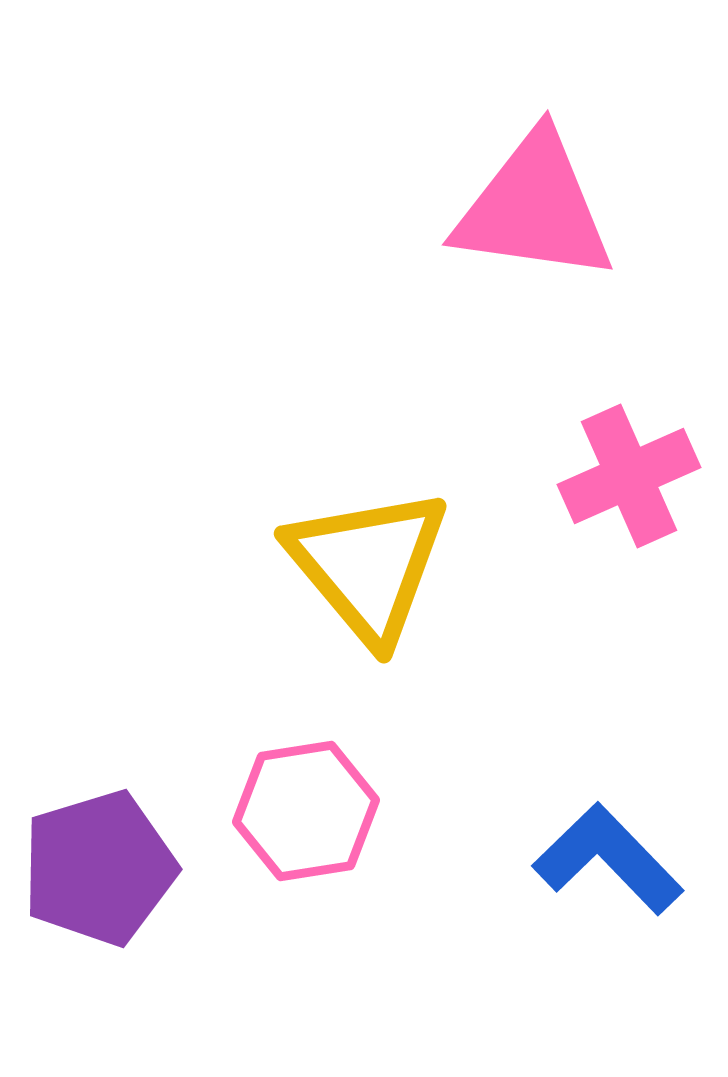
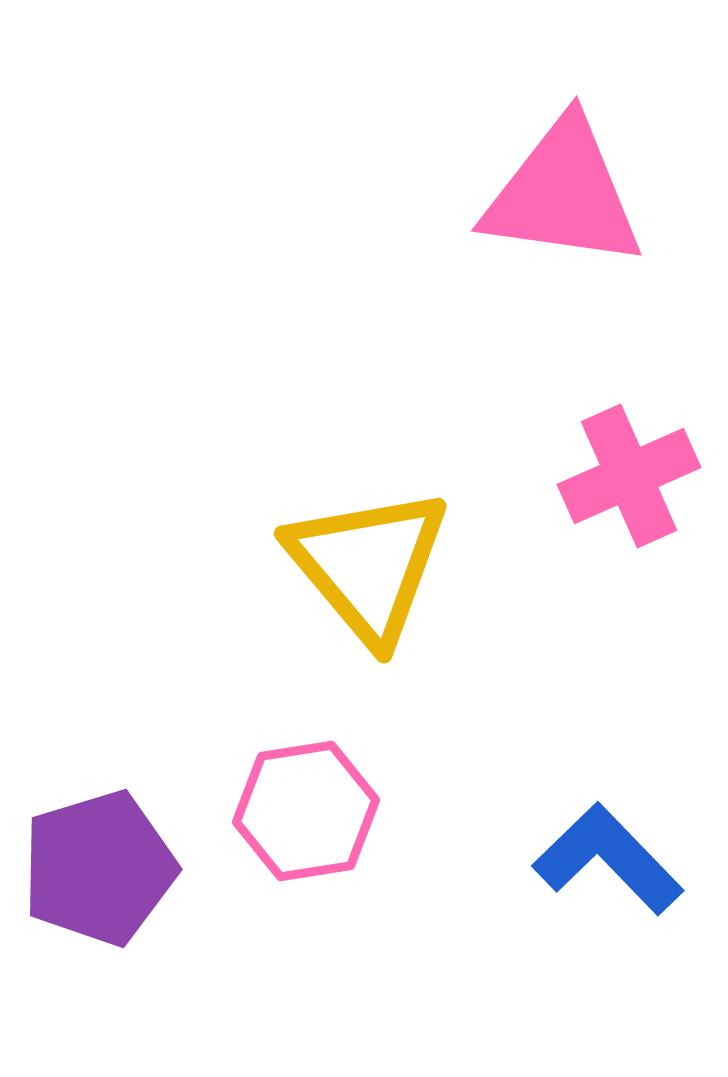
pink triangle: moved 29 px right, 14 px up
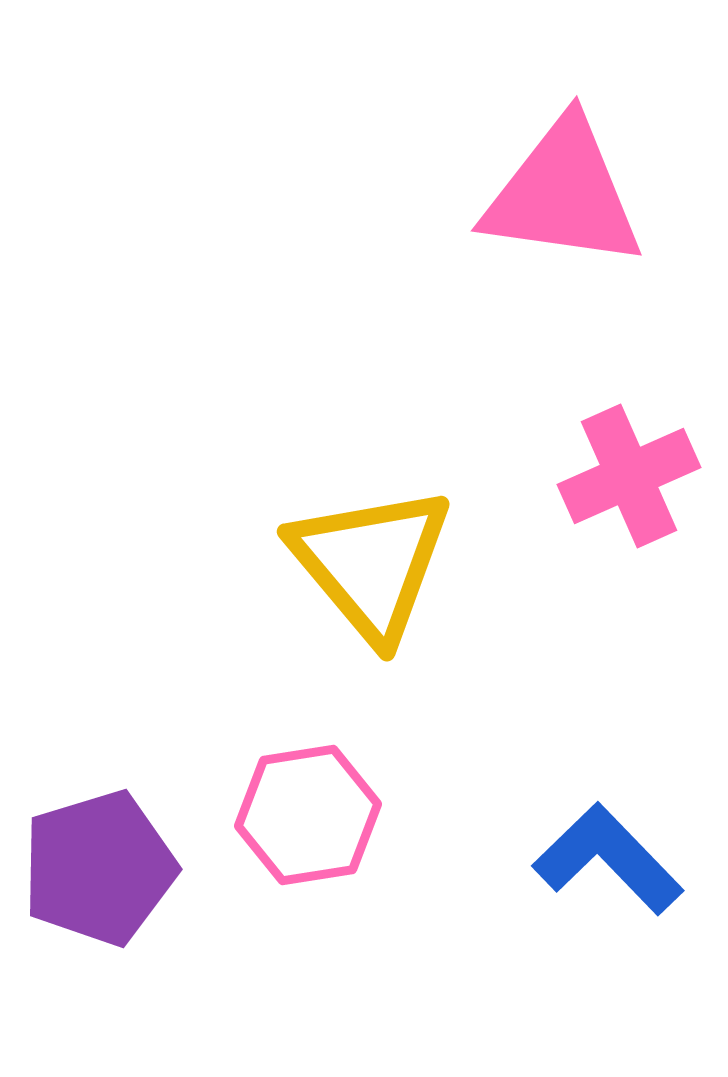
yellow triangle: moved 3 px right, 2 px up
pink hexagon: moved 2 px right, 4 px down
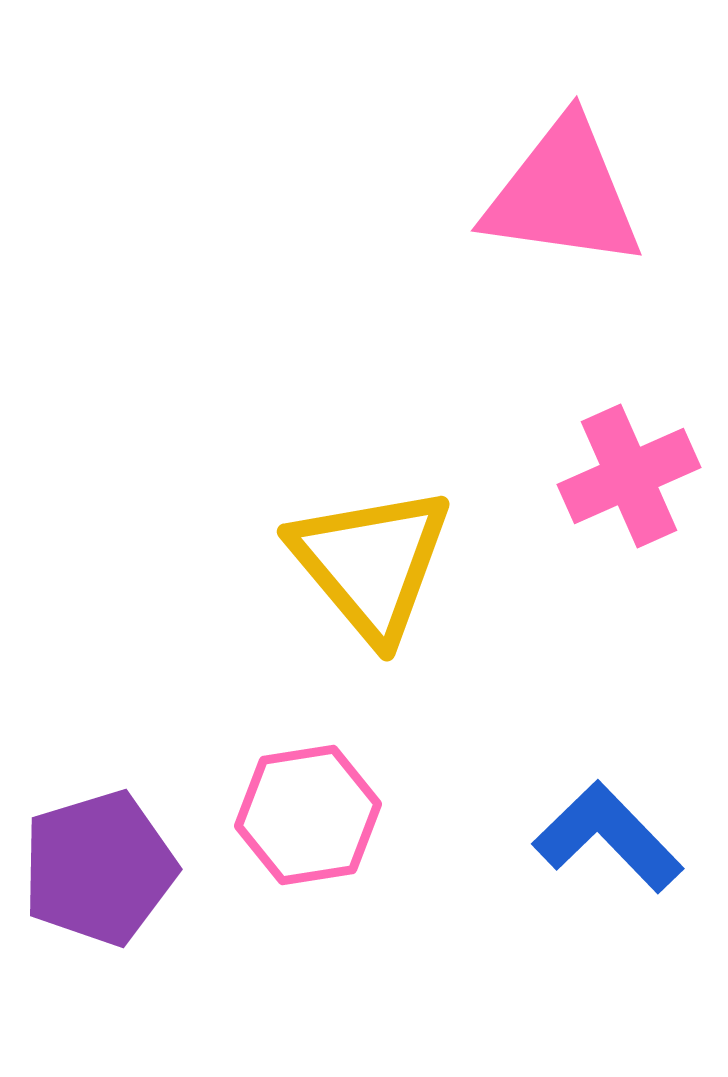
blue L-shape: moved 22 px up
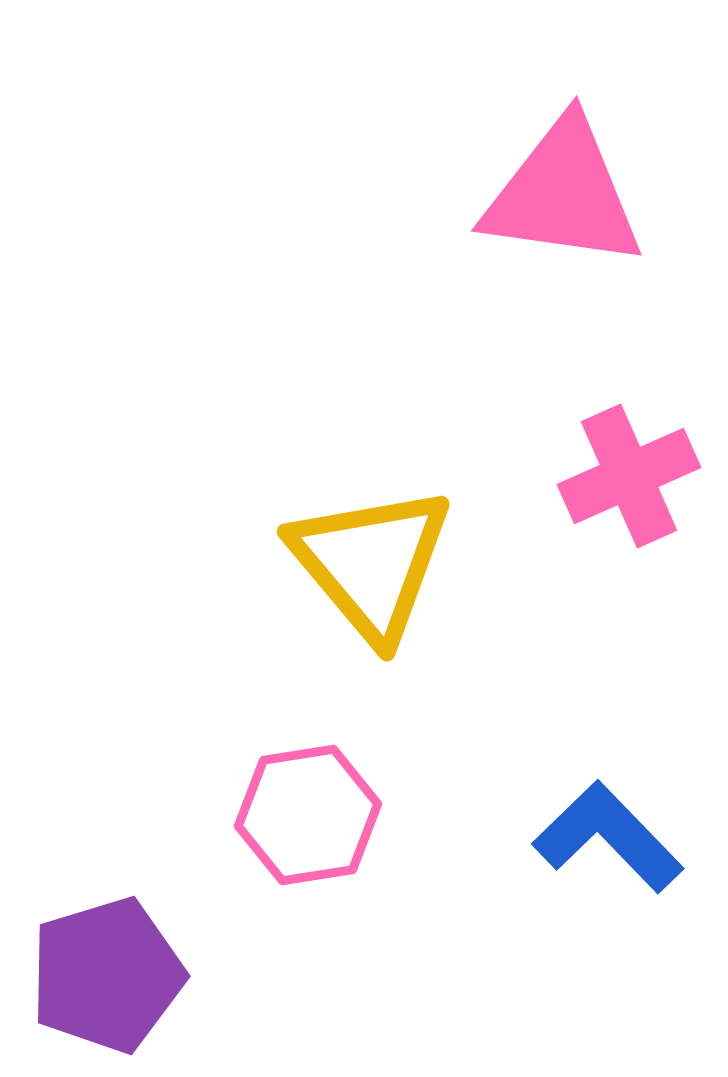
purple pentagon: moved 8 px right, 107 px down
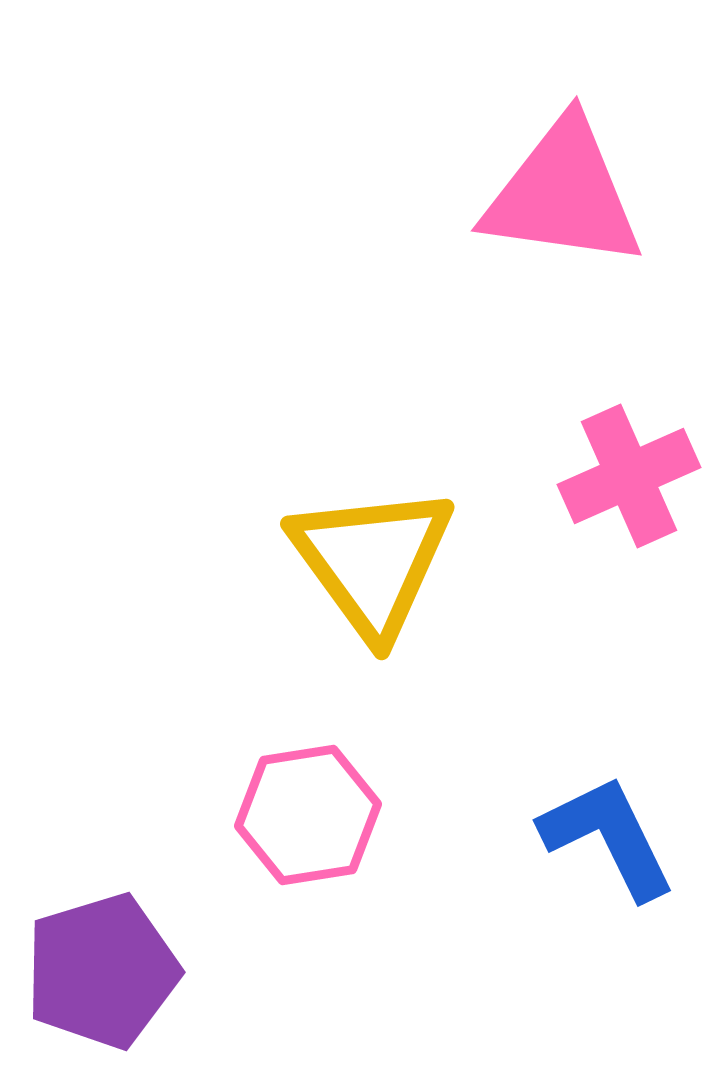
yellow triangle: moved 1 px right, 2 px up; rotated 4 degrees clockwise
blue L-shape: rotated 18 degrees clockwise
purple pentagon: moved 5 px left, 4 px up
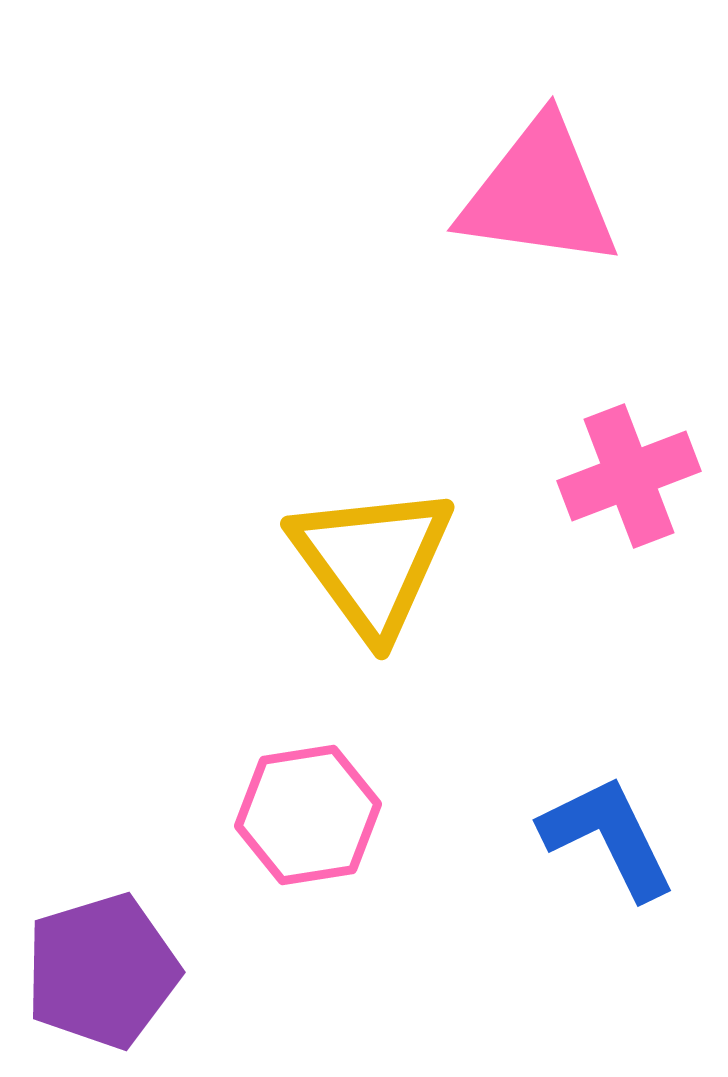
pink triangle: moved 24 px left
pink cross: rotated 3 degrees clockwise
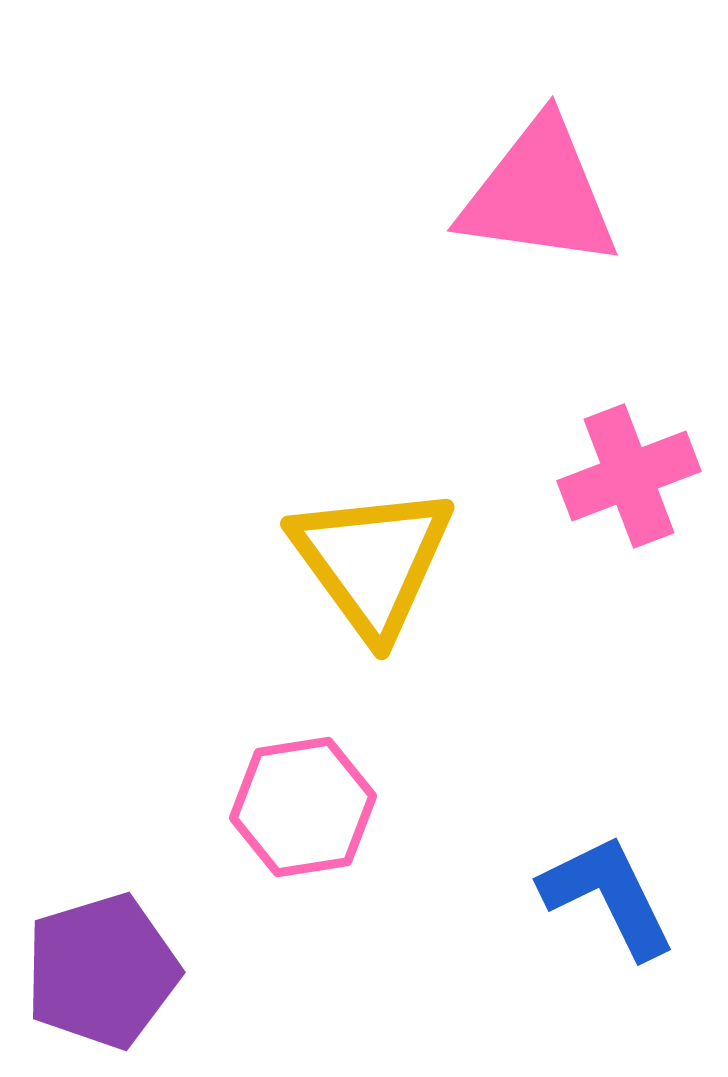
pink hexagon: moved 5 px left, 8 px up
blue L-shape: moved 59 px down
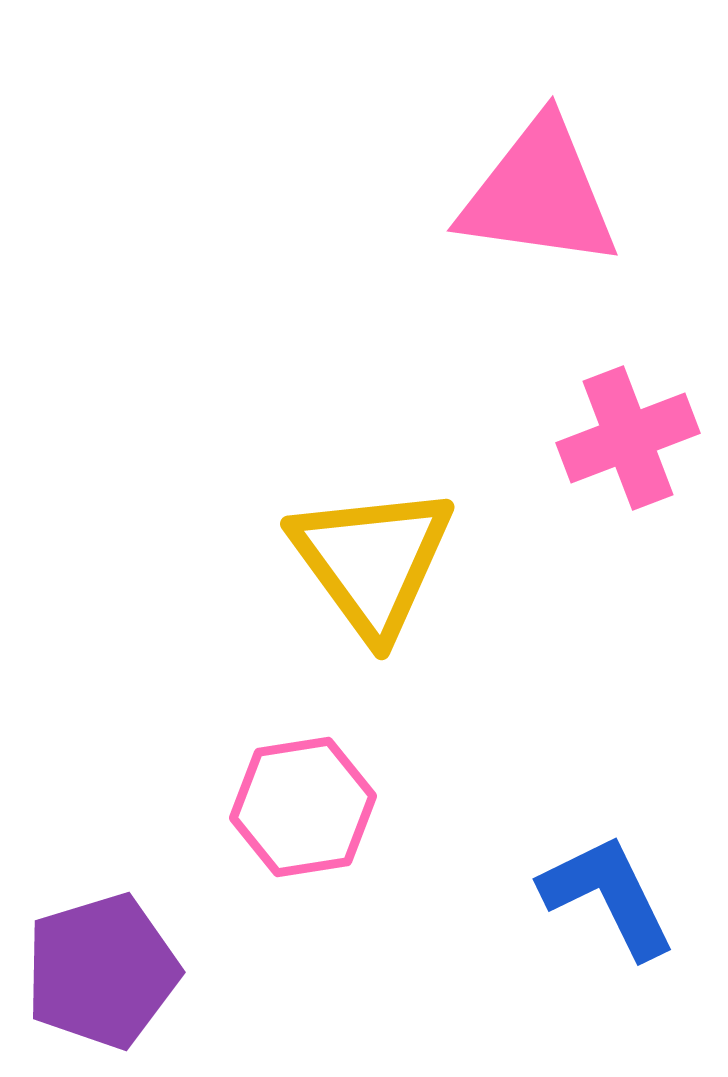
pink cross: moved 1 px left, 38 px up
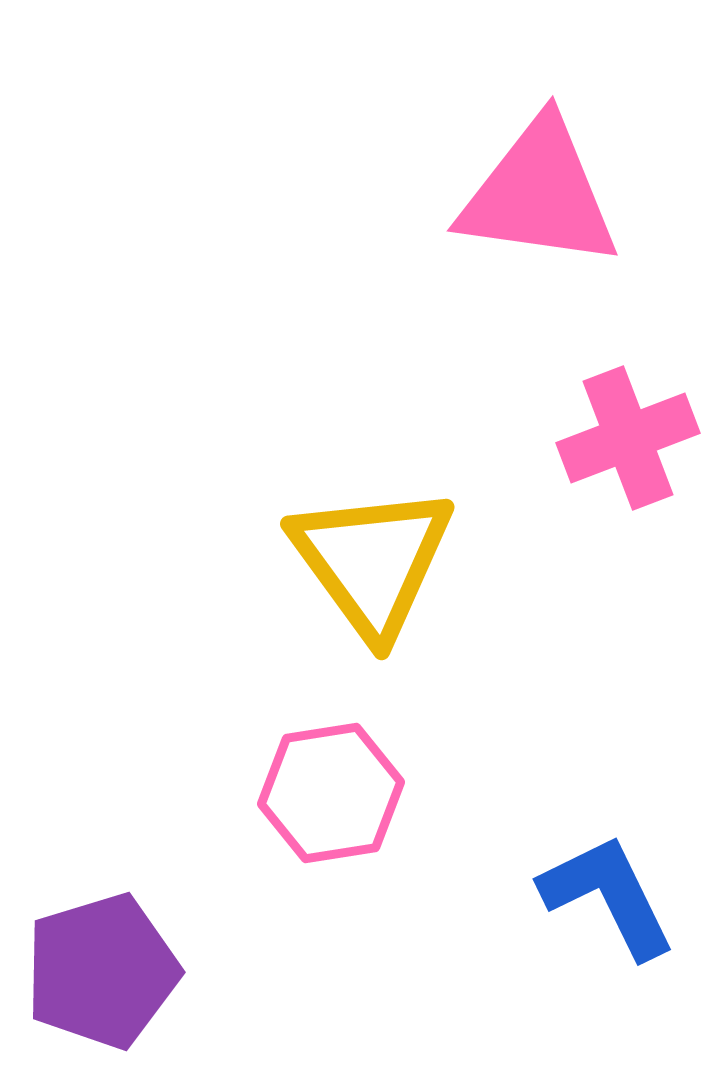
pink hexagon: moved 28 px right, 14 px up
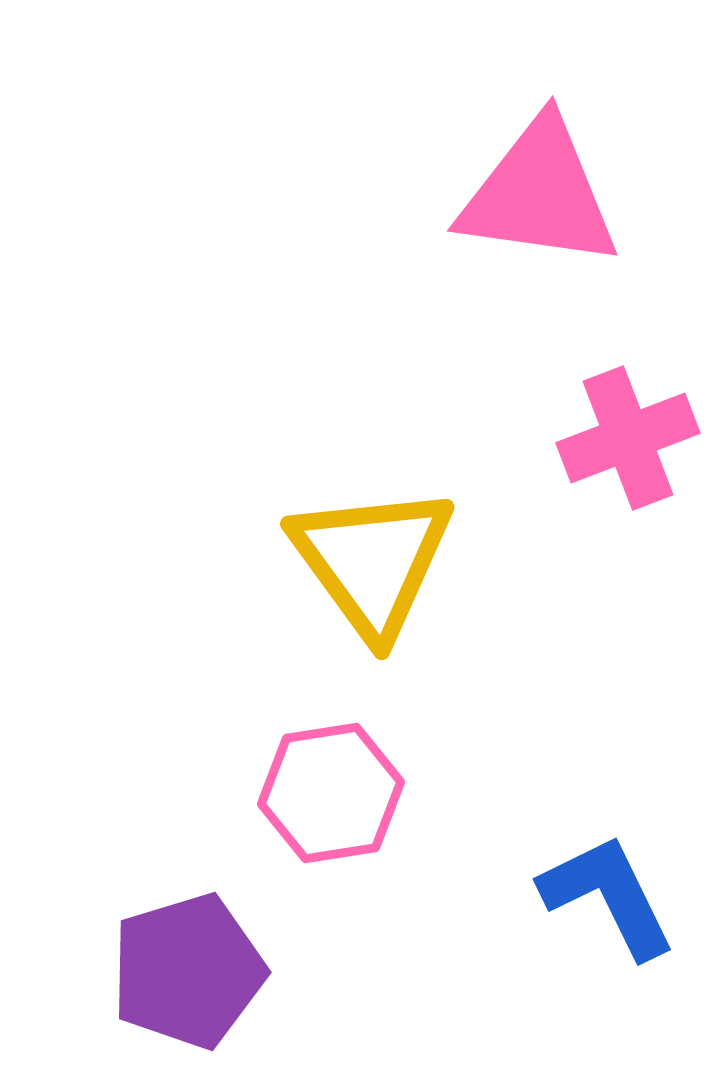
purple pentagon: moved 86 px right
